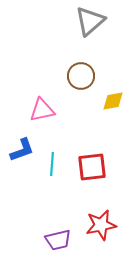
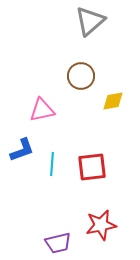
purple trapezoid: moved 3 px down
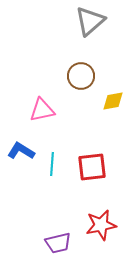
blue L-shape: moved 1 px left, 1 px down; rotated 128 degrees counterclockwise
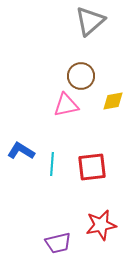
pink triangle: moved 24 px right, 5 px up
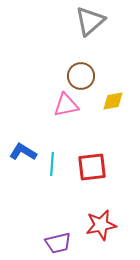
blue L-shape: moved 2 px right, 1 px down
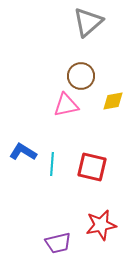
gray triangle: moved 2 px left, 1 px down
red square: rotated 20 degrees clockwise
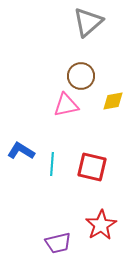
blue L-shape: moved 2 px left, 1 px up
red star: rotated 20 degrees counterclockwise
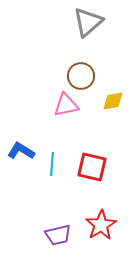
purple trapezoid: moved 8 px up
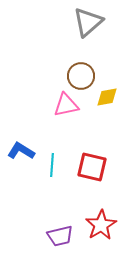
yellow diamond: moved 6 px left, 4 px up
cyan line: moved 1 px down
purple trapezoid: moved 2 px right, 1 px down
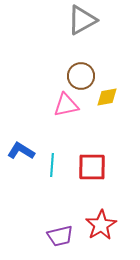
gray triangle: moved 6 px left, 2 px up; rotated 12 degrees clockwise
red square: rotated 12 degrees counterclockwise
